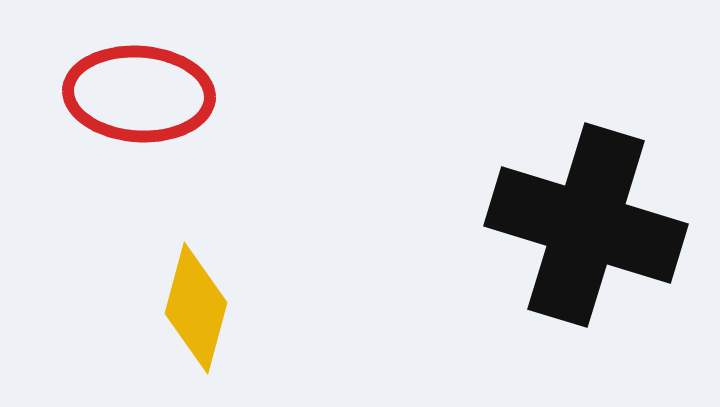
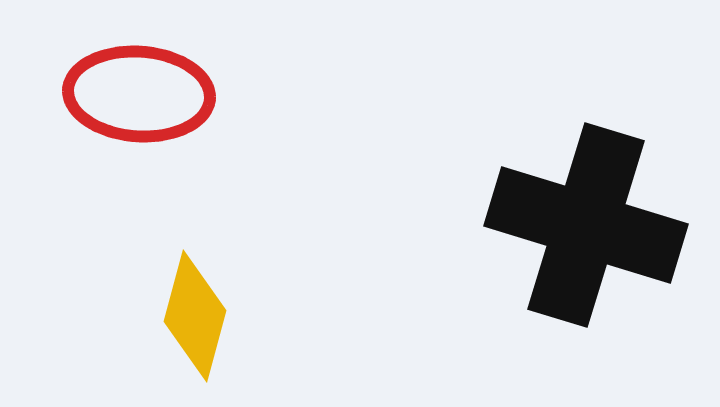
yellow diamond: moved 1 px left, 8 px down
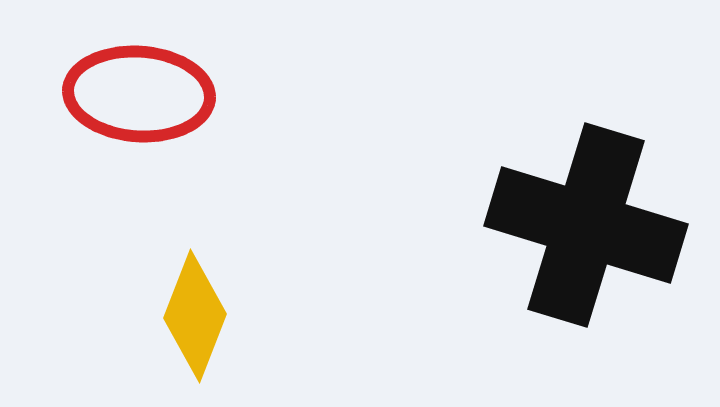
yellow diamond: rotated 6 degrees clockwise
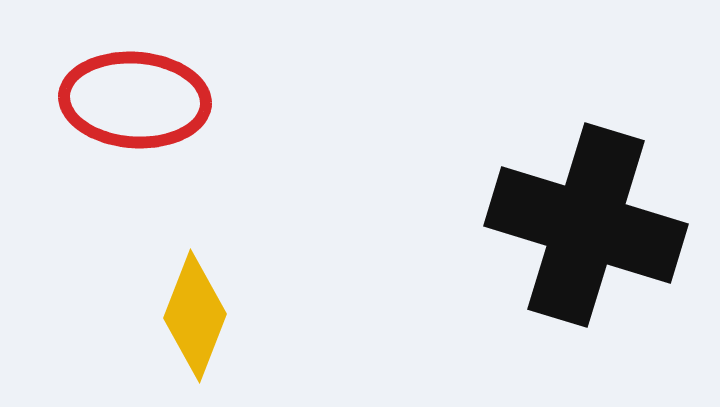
red ellipse: moved 4 px left, 6 px down
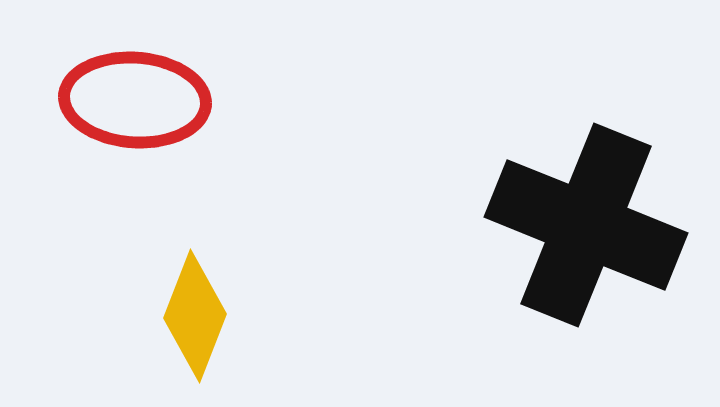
black cross: rotated 5 degrees clockwise
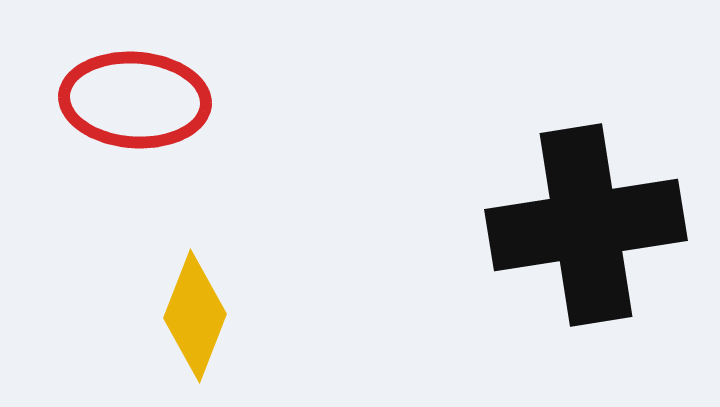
black cross: rotated 31 degrees counterclockwise
